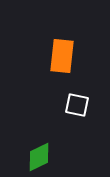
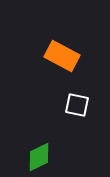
orange rectangle: rotated 68 degrees counterclockwise
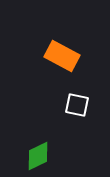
green diamond: moved 1 px left, 1 px up
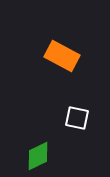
white square: moved 13 px down
